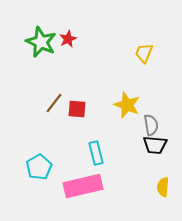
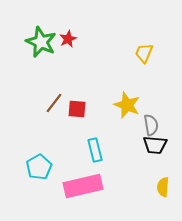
cyan rectangle: moved 1 px left, 3 px up
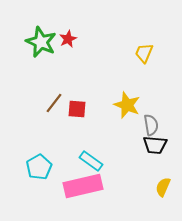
cyan rectangle: moved 4 px left, 11 px down; rotated 40 degrees counterclockwise
yellow semicircle: rotated 18 degrees clockwise
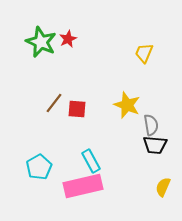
cyan rectangle: rotated 25 degrees clockwise
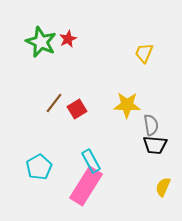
yellow star: rotated 20 degrees counterclockwise
red square: rotated 36 degrees counterclockwise
pink rectangle: moved 3 px right; rotated 45 degrees counterclockwise
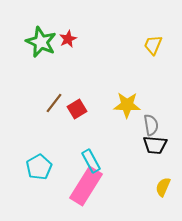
yellow trapezoid: moved 9 px right, 8 px up
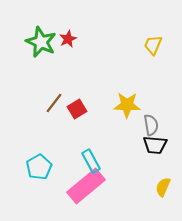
pink rectangle: rotated 18 degrees clockwise
